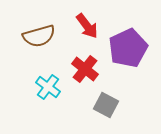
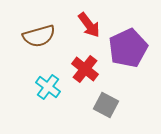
red arrow: moved 2 px right, 1 px up
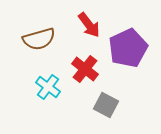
brown semicircle: moved 3 px down
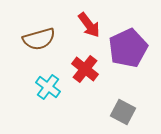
gray square: moved 17 px right, 7 px down
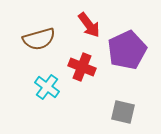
purple pentagon: moved 1 px left, 2 px down
red cross: moved 3 px left, 2 px up; rotated 16 degrees counterclockwise
cyan cross: moved 1 px left
gray square: rotated 15 degrees counterclockwise
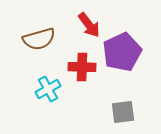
purple pentagon: moved 5 px left, 2 px down
red cross: rotated 20 degrees counterclockwise
cyan cross: moved 1 px right, 2 px down; rotated 25 degrees clockwise
gray square: rotated 20 degrees counterclockwise
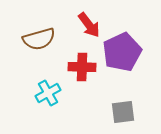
cyan cross: moved 4 px down
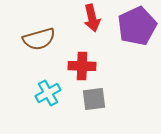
red arrow: moved 3 px right, 7 px up; rotated 24 degrees clockwise
purple pentagon: moved 15 px right, 26 px up
red cross: moved 1 px up
gray square: moved 29 px left, 13 px up
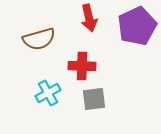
red arrow: moved 3 px left
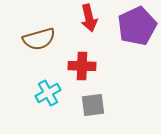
gray square: moved 1 px left, 6 px down
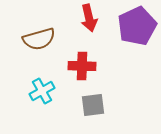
cyan cross: moved 6 px left, 2 px up
